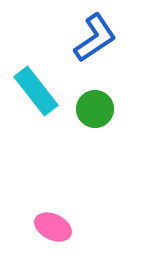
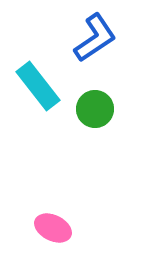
cyan rectangle: moved 2 px right, 5 px up
pink ellipse: moved 1 px down
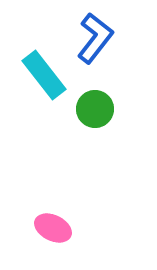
blue L-shape: rotated 18 degrees counterclockwise
cyan rectangle: moved 6 px right, 11 px up
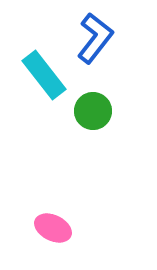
green circle: moved 2 px left, 2 px down
